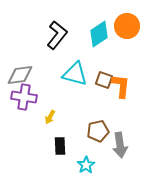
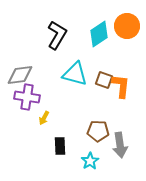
black L-shape: rotated 8 degrees counterclockwise
purple cross: moved 3 px right
yellow arrow: moved 6 px left, 1 px down
brown pentagon: rotated 15 degrees clockwise
cyan star: moved 4 px right, 4 px up
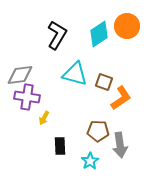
brown square: moved 2 px down
orange L-shape: moved 12 px down; rotated 50 degrees clockwise
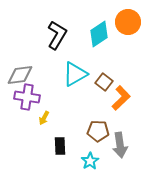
orange circle: moved 1 px right, 4 px up
cyan triangle: rotated 44 degrees counterclockwise
brown square: rotated 18 degrees clockwise
orange L-shape: rotated 10 degrees counterclockwise
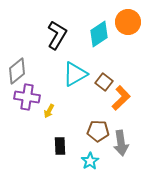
gray diamond: moved 3 px left, 4 px up; rotated 32 degrees counterclockwise
yellow arrow: moved 5 px right, 7 px up
gray arrow: moved 1 px right, 2 px up
